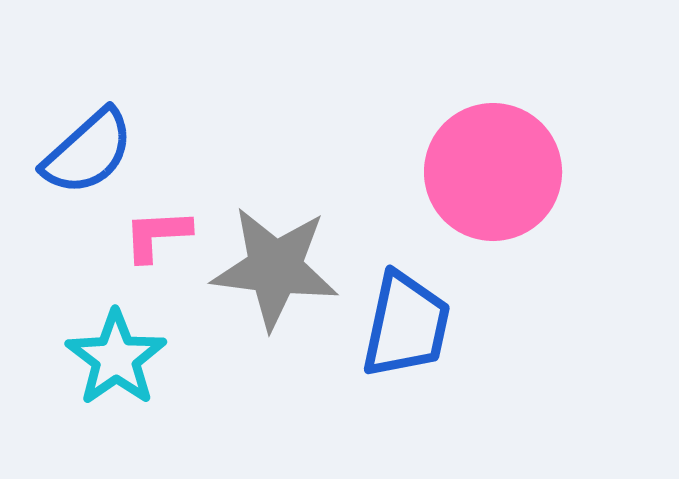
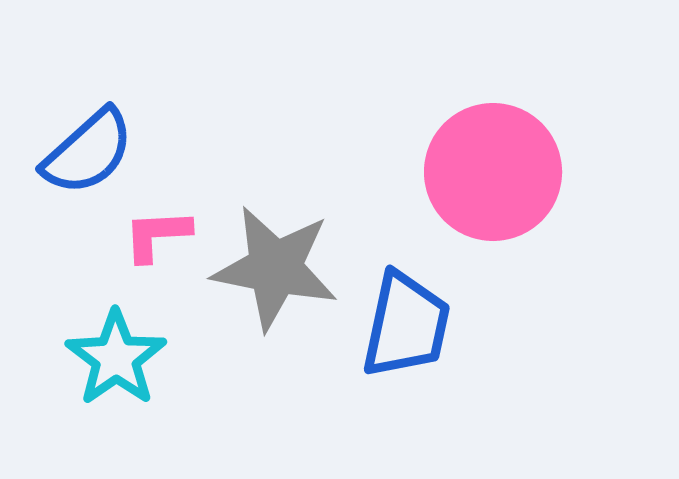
gray star: rotated 4 degrees clockwise
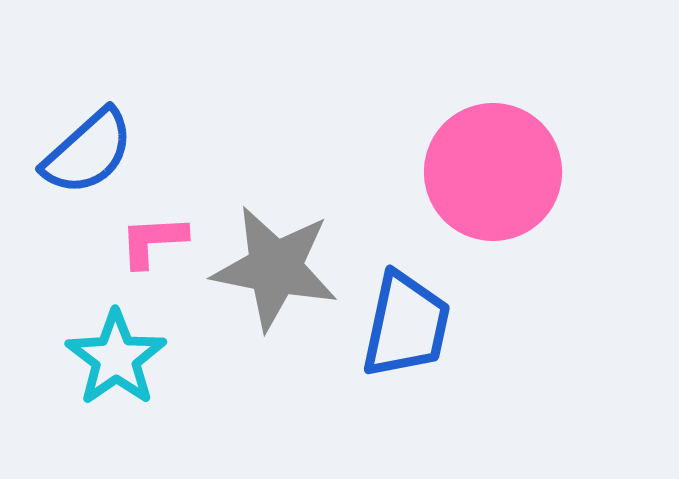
pink L-shape: moved 4 px left, 6 px down
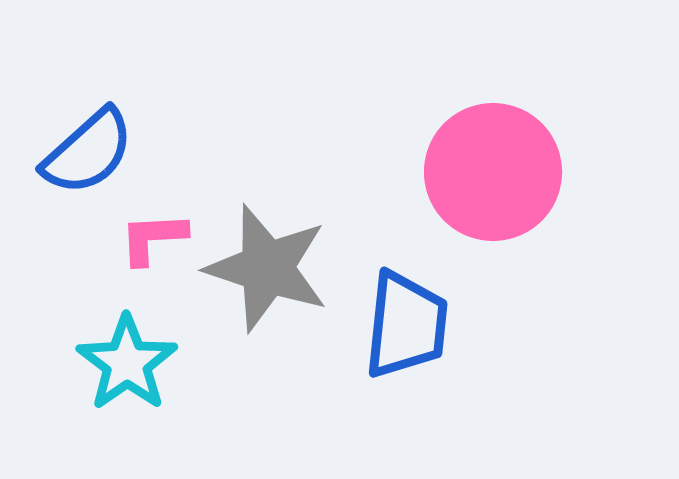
pink L-shape: moved 3 px up
gray star: moved 8 px left; rotated 7 degrees clockwise
blue trapezoid: rotated 6 degrees counterclockwise
cyan star: moved 11 px right, 5 px down
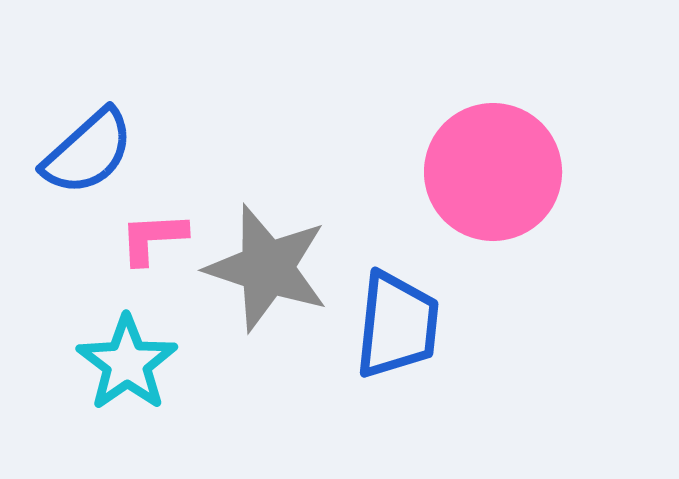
blue trapezoid: moved 9 px left
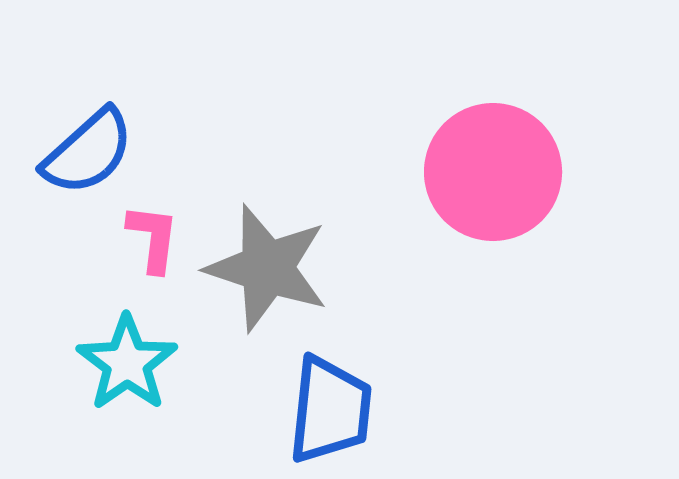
pink L-shape: rotated 100 degrees clockwise
blue trapezoid: moved 67 px left, 85 px down
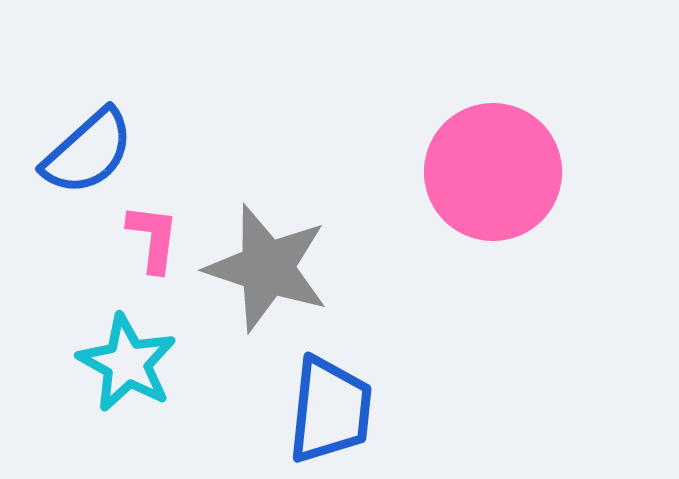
cyan star: rotated 8 degrees counterclockwise
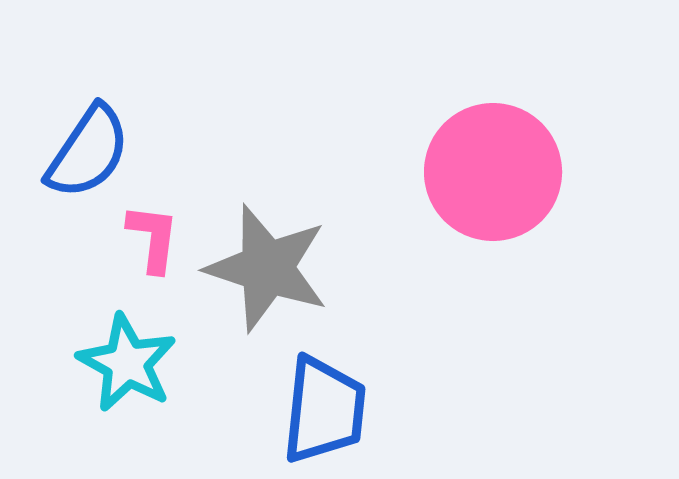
blue semicircle: rotated 14 degrees counterclockwise
blue trapezoid: moved 6 px left
